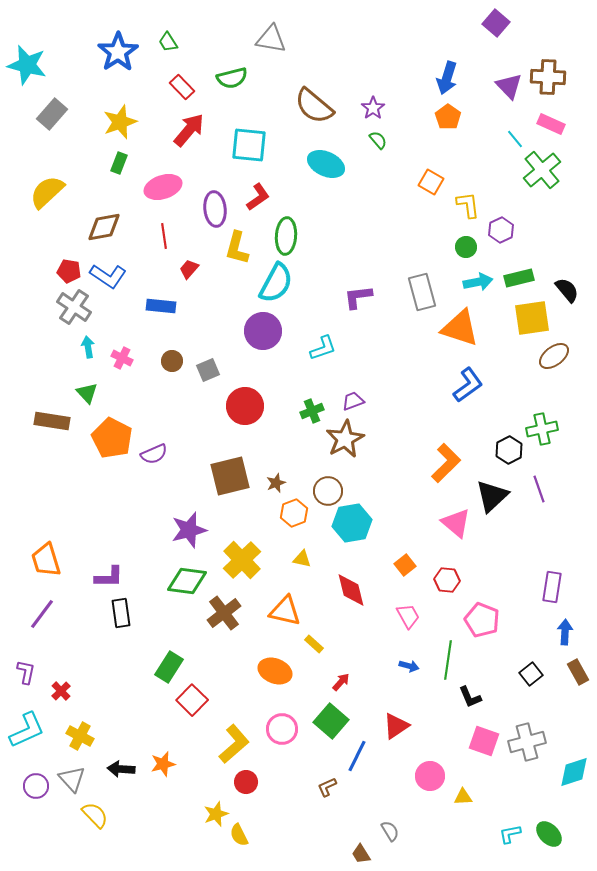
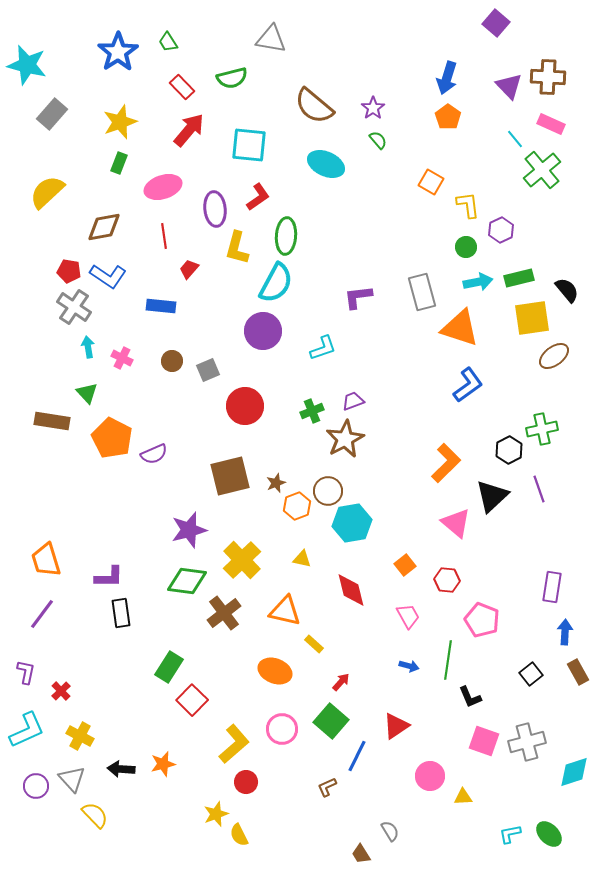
orange hexagon at (294, 513): moved 3 px right, 7 px up
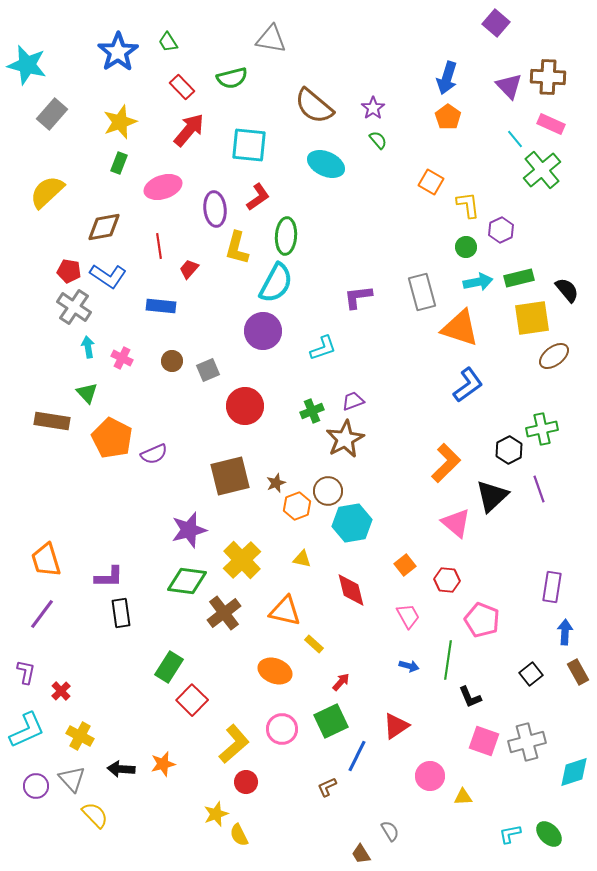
red line at (164, 236): moved 5 px left, 10 px down
green square at (331, 721): rotated 24 degrees clockwise
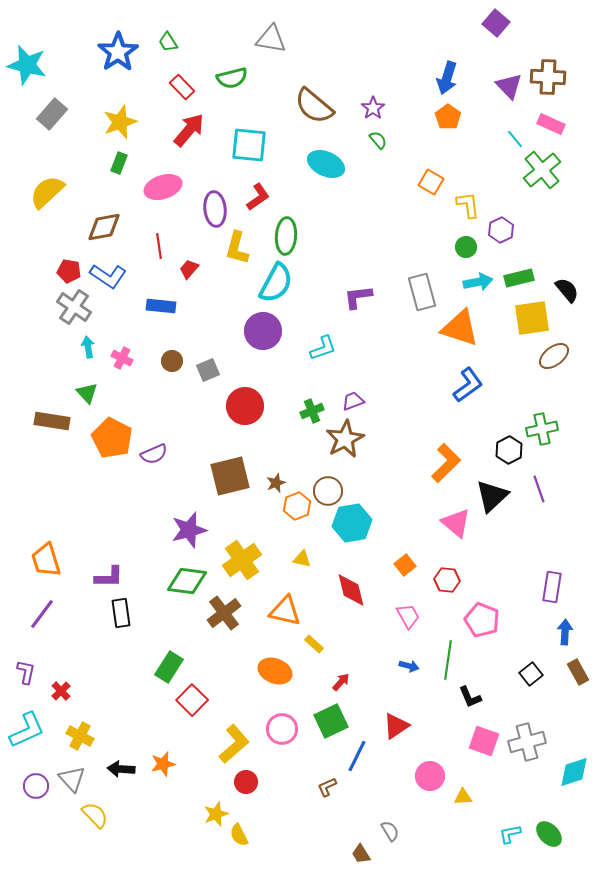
yellow cross at (242, 560): rotated 9 degrees clockwise
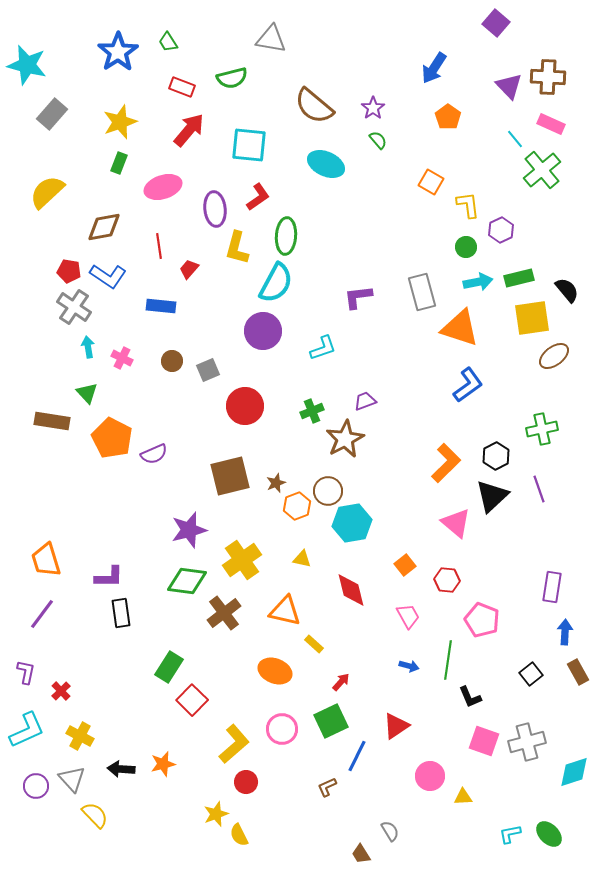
blue arrow at (447, 78): moved 13 px left, 10 px up; rotated 16 degrees clockwise
red rectangle at (182, 87): rotated 25 degrees counterclockwise
purple trapezoid at (353, 401): moved 12 px right
black hexagon at (509, 450): moved 13 px left, 6 px down
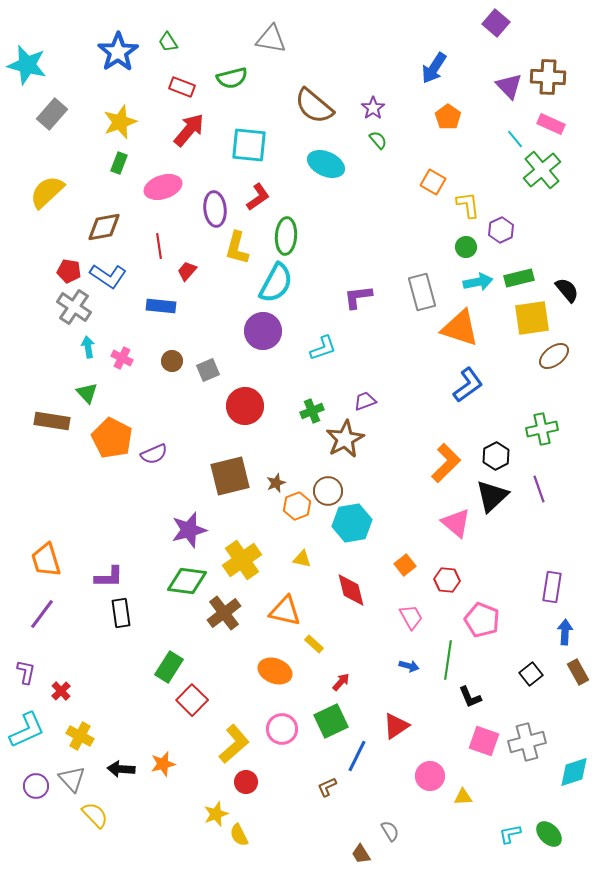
orange square at (431, 182): moved 2 px right
red trapezoid at (189, 269): moved 2 px left, 2 px down
pink trapezoid at (408, 616): moved 3 px right, 1 px down
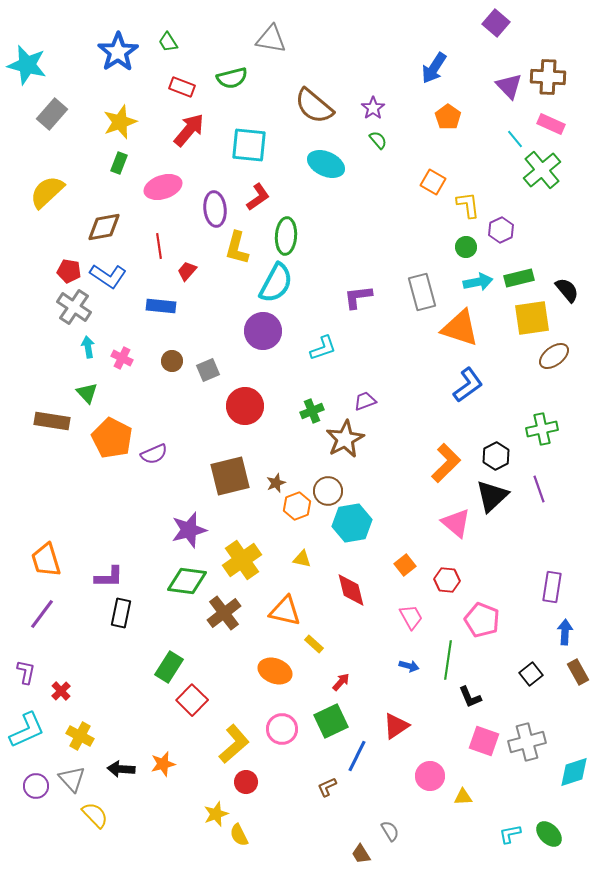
black rectangle at (121, 613): rotated 20 degrees clockwise
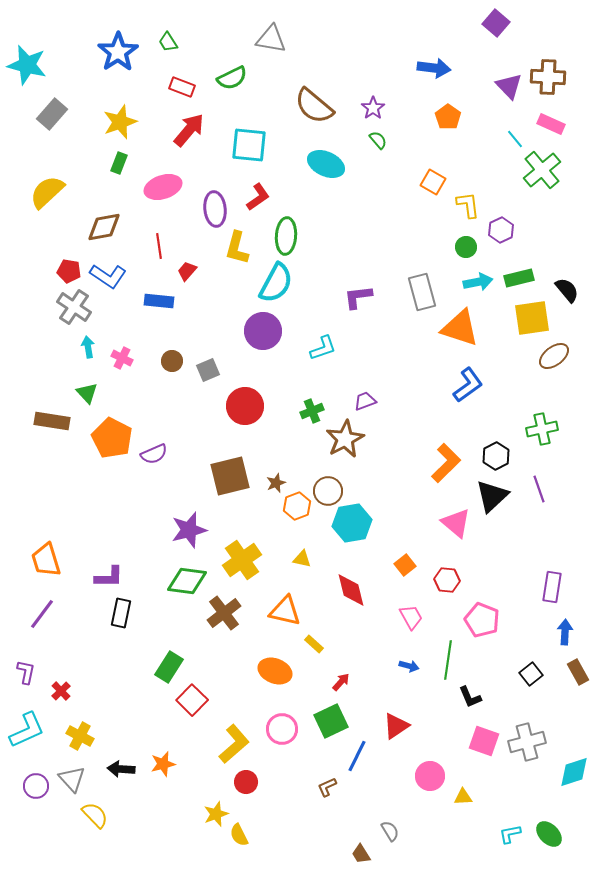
blue arrow at (434, 68): rotated 116 degrees counterclockwise
green semicircle at (232, 78): rotated 12 degrees counterclockwise
blue rectangle at (161, 306): moved 2 px left, 5 px up
